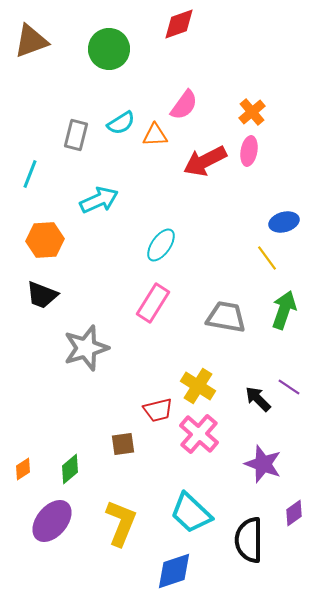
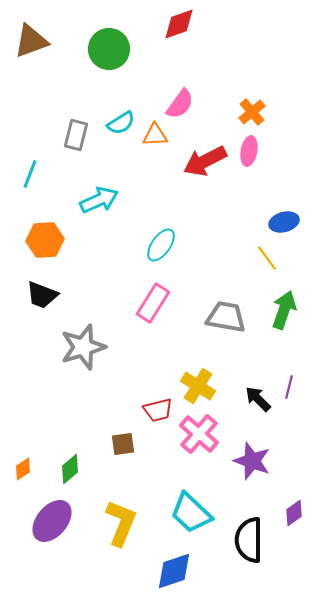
pink semicircle: moved 4 px left, 1 px up
gray star: moved 3 px left, 1 px up
purple line: rotated 70 degrees clockwise
purple star: moved 11 px left, 3 px up
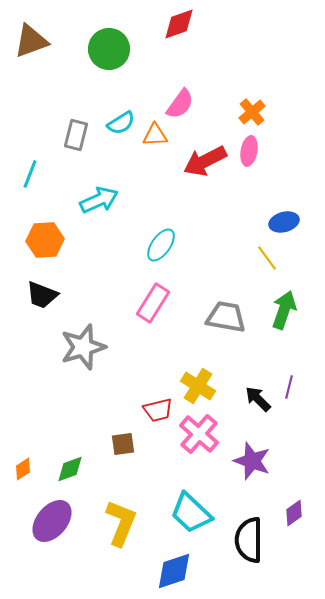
green diamond: rotated 20 degrees clockwise
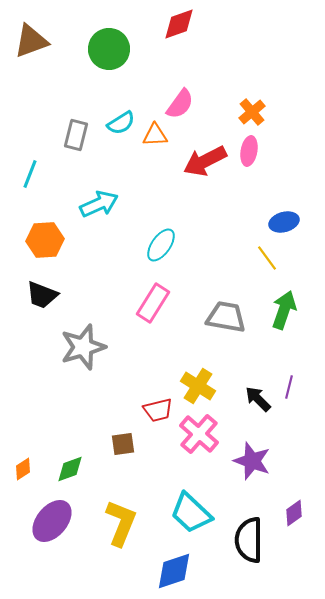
cyan arrow: moved 4 px down
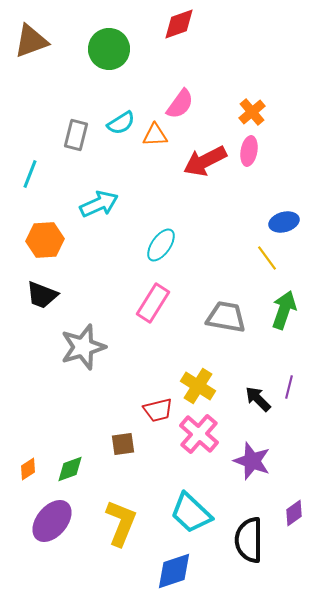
orange diamond: moved 5 px right
